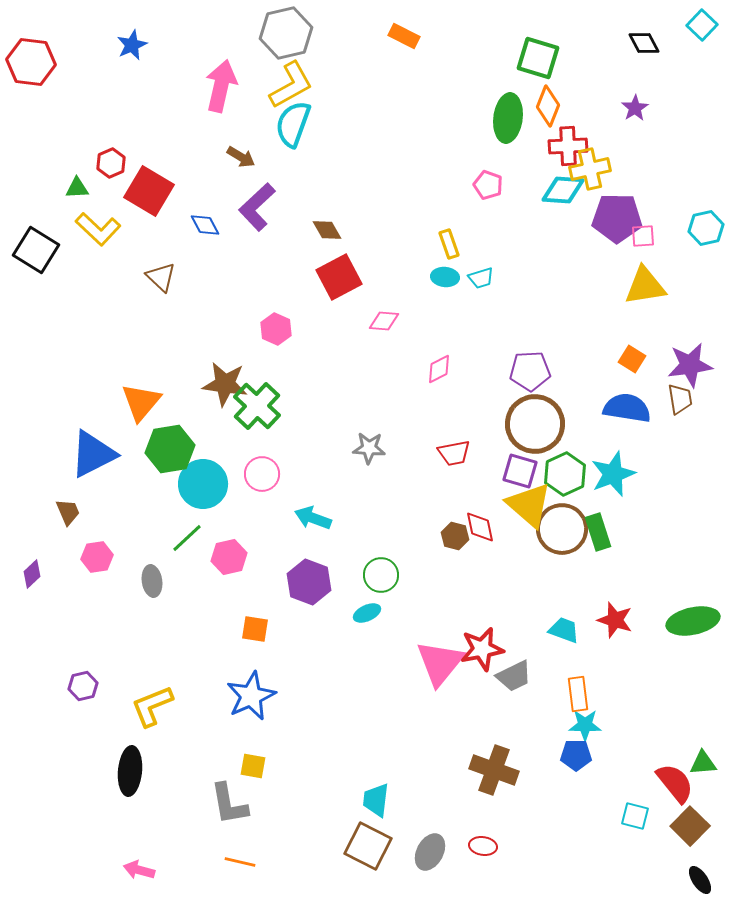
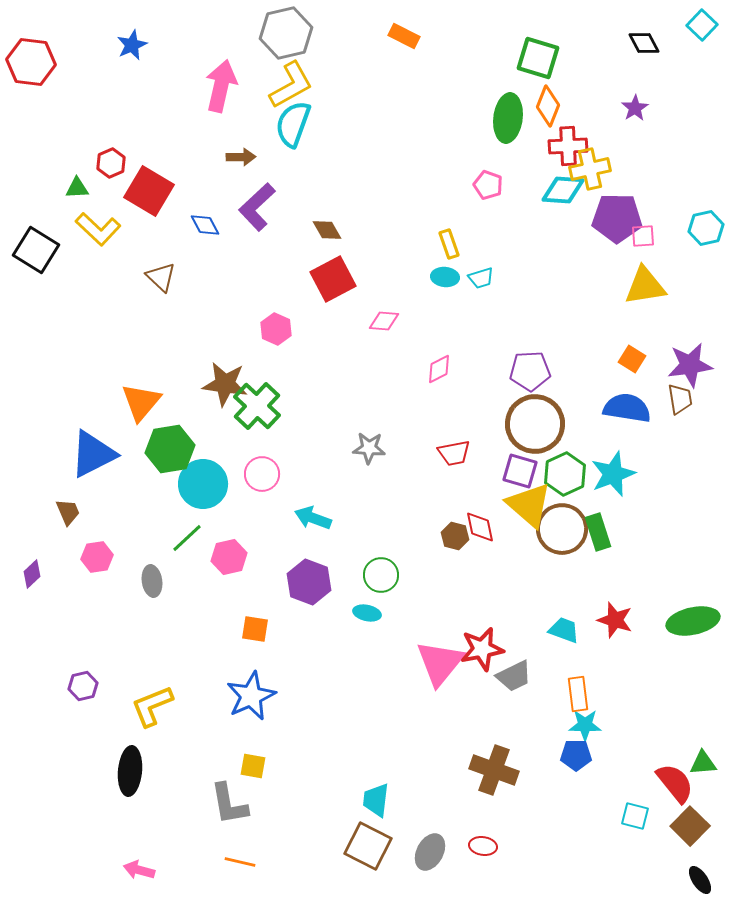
brown arrow at (241, 157): rotated 32 degrees counterclockwise
red square at (339, 277): moved 6 px left, 2 px down
cyan ellipse at (367, 613): rotated 36 degrees clockwise
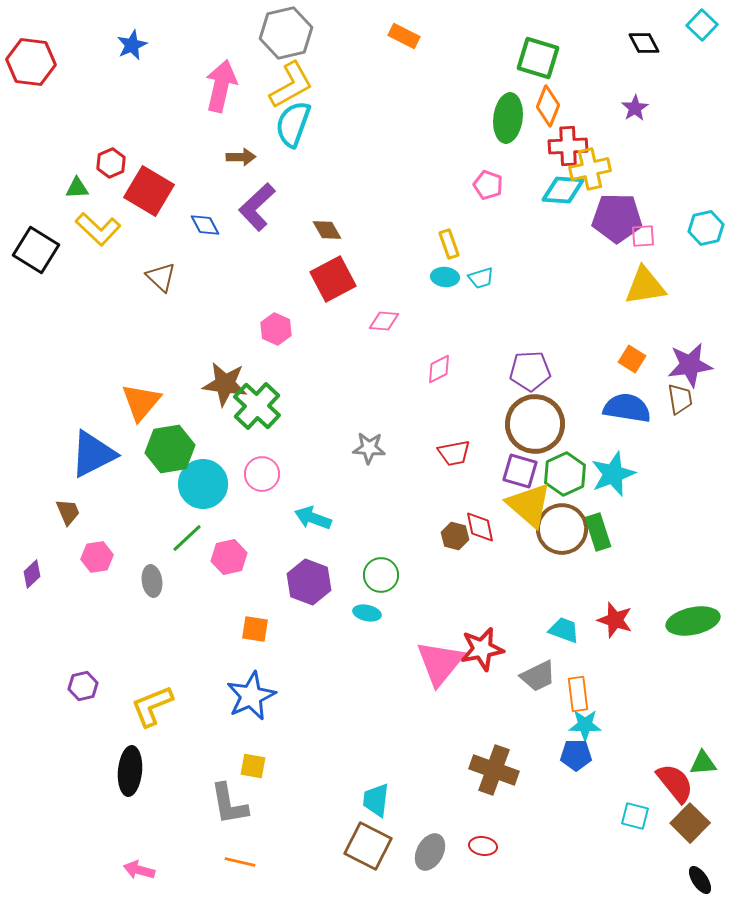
gray trapezoid at (514, 676): moved 24 px right
brown square at (690, 826): moved 3 px up
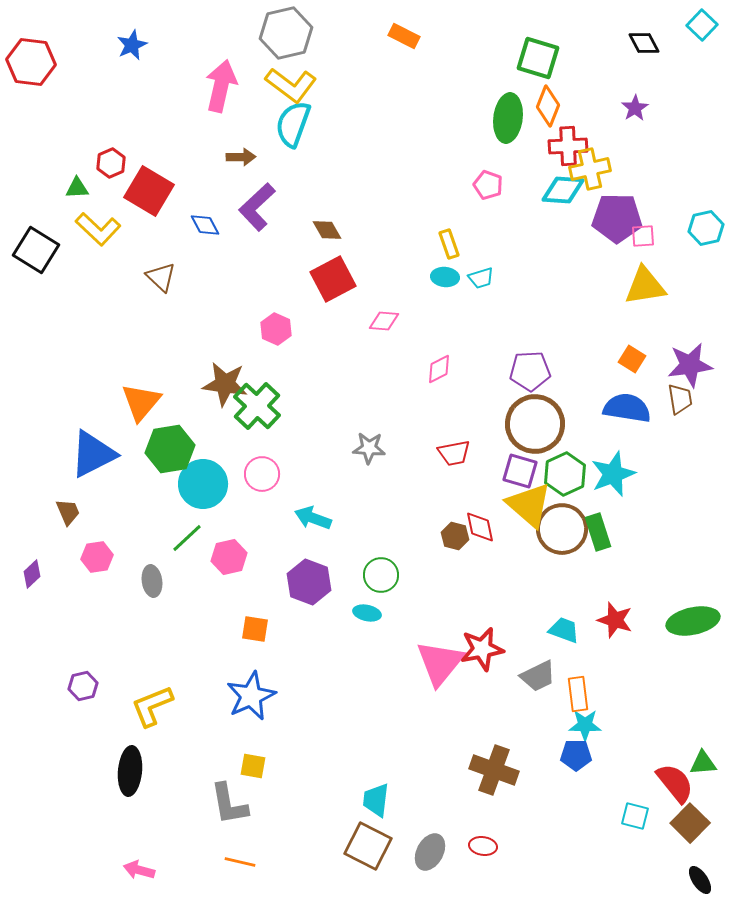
yellow L-shape at (291, 85): rotated 66 degrees clockwise
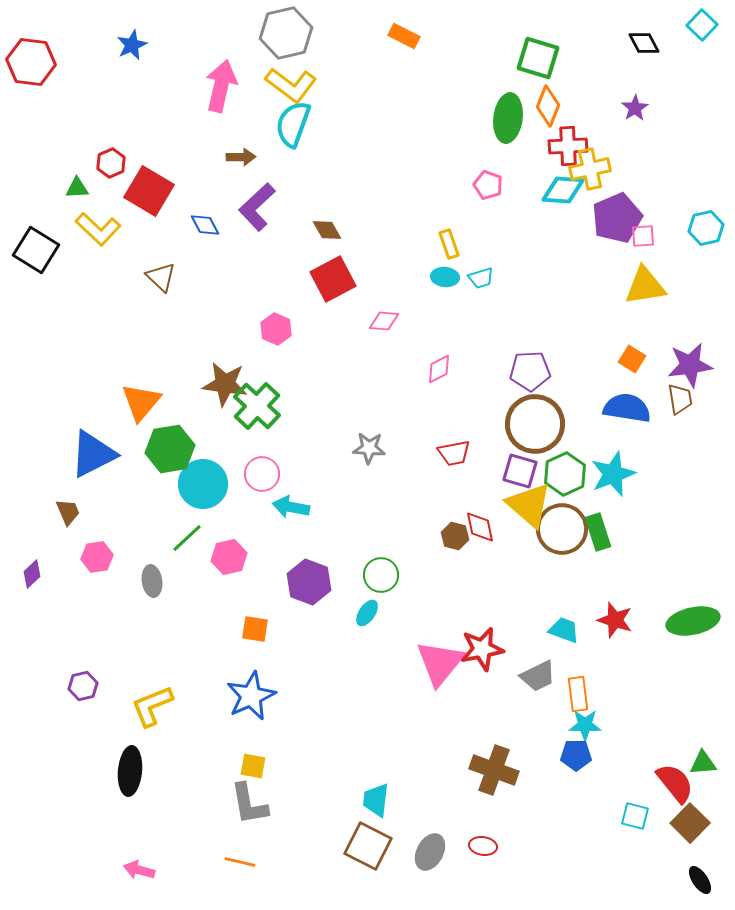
purple pentagon at (617, 218): rotated 24 degrees counterclockwise
cyan arrow at (313, 518): moved 22 px left, 11 px up; rotated 9 degrees counterclockwise
cyan ellipse at (367, 613): rotated 68 degrees counterclockwise
gray L-shape at (229, 804): moved 20 px right
